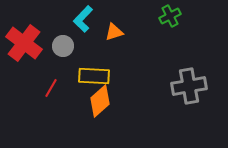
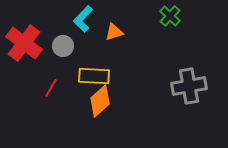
green cross: rotated 20 degrees counterclockwise
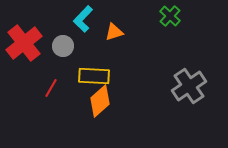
red cross: rotated 15 degrees clockwise
gray cross: rotated 24 degrees counterclockwise
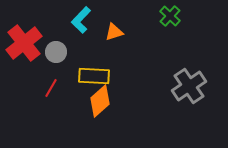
cyan L-shape: moved 2 px left, 1 px down
gray circle: moved 7 px left, 6 px down
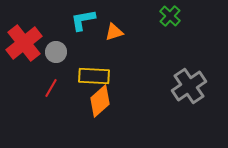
cyan L-shape: moved 2 px right; rotated 36 degrees clockwise
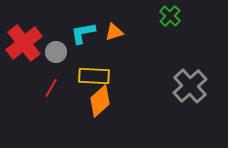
cyan L-shape: moved 13 px down
gray cross: moved 1 px right; rotated 8 degrees counterclockwise
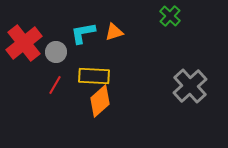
red line: moved 4 px right, 3 px up
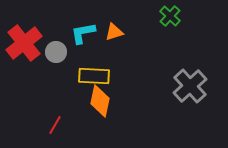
red line: moved 40 px down
orange diamond: rotated 36 degrees counterclockwise
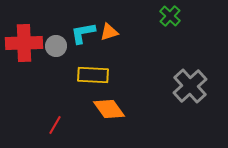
orange triangle: moved 5 px left
red cross: rotated 36 degrees clockwise
gray circle: moved 6 px up
yellow rectangle: moved 1 px left, 1 px up
orange diamond: moved 9 px right, 8 px down; rotated 48 degrees counterclockwise
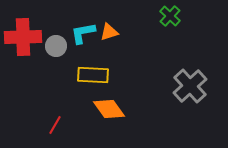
red cross: moved 1 px left, 6 px up
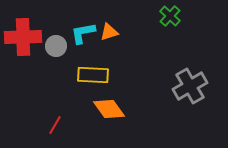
gray cross: rotated 12 degrees clockwise
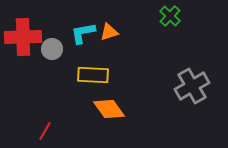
gray circle: moved 4 px left, 3 px down
gray cross: moved 2 px right
red line: moved 10 px left, 6 px down
